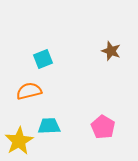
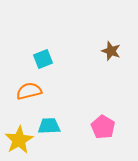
yellow star: moved 1 px up
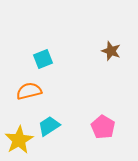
cyan trapezoid: rotated 30 degrees counterclockwise
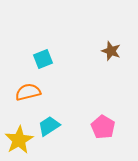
orange semicircle: moved 1 px left, 1 px down
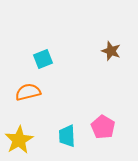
cyan trapezoid: moved 18 px right, 10 px down; rotated 60 degrees counterclockwise
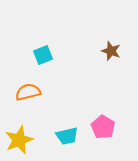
cyan square: moved 4 px up
cyan trapezoid: rotated 100 degrees counterclockwise
yellow star: rotated 8 degrees clockwise
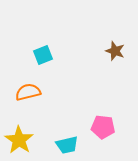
brown star: moved 4 px right
pink pentagon: rotated 25 degrees counterclockwise
cyan trapezoid: moved 9 px down
yellow star: rotated 16 degrees counterclockwise
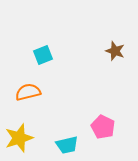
pink pentagon: rotated 20 degrees clockwise
yellow star: moved 2 px up; rotated 20 degrees clockwise
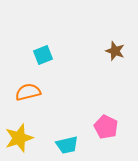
pink pentagon: moved 3 px right
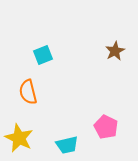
brown star: rotated 24 degrees clockwise
orange semicircle: rotated 90 degrees counterclockwise
yellow star: rotated 28 degrees counterclockwise
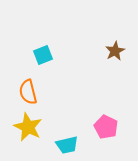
yellow star: moved 9 px right, 11 px up
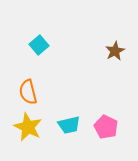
cyan square: moved 4 px left, 10 px up; rotated 18 degrees counterclockwise
cyan trapezoid: moved 2 px right, 20 px up
